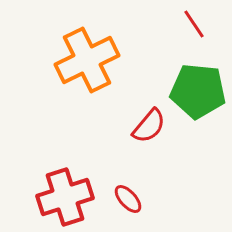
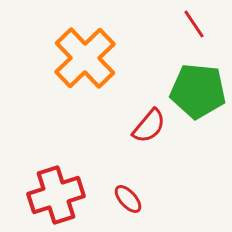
orange cross: moved 2 px left, 2 px up; rotated 18 degrees counterclockwise
red cross: moved 9 px left, 2 px up
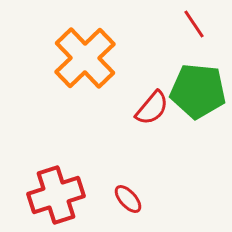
red semicircle: moved 3 px right, 18 px up
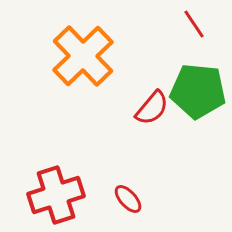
orange cross: moved 2 px left, 2 px up
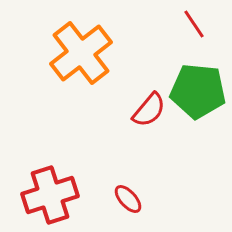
orange cross: moved 2 px left, 3 px up; rotated 6 degrees clockwise
red semicircle: moved 3 px left, 2 px down
red cross: moved 6 px left
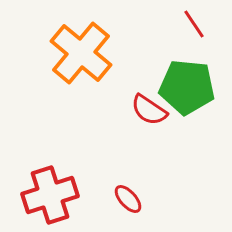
orange cross: rotated 12 degrees counterclockwise
green pentagon: moved 11 px left, 4 px up
red semicircle: rotated 84 degrees clockwise
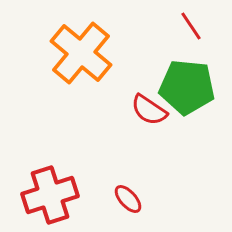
red line: moved 3 px left, 2 px down
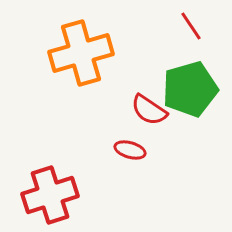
orange cross: rotated 34 degrees clockwise
green pentagon: moved 3 px right, 2 px down; rotated 22 degrees counterclockwise
red ellipse: moved 2 px right, 49 px up; rotated 32 degrees counterclockwise
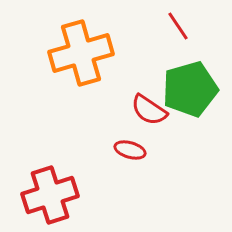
red line: moved 13 px left
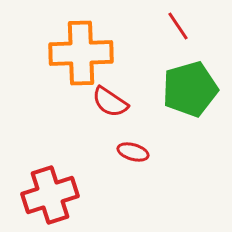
orange cross: rotated 14 degrees clockwise
red semicircle: moved 39 px left, 8 px up
red ellipse: moved 3 px right, 2 px down
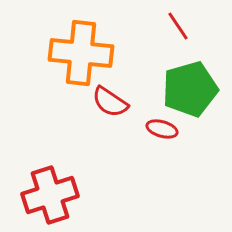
orange cross: rotated 8 degrees clockwise
red ellipse: moved 29 px right, 23 px up
